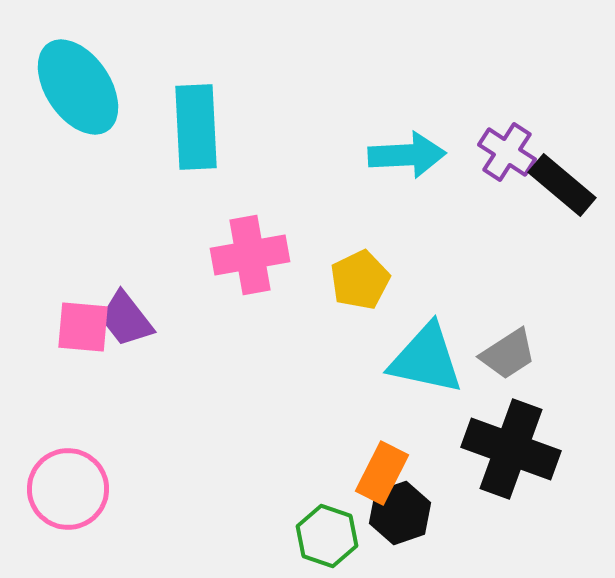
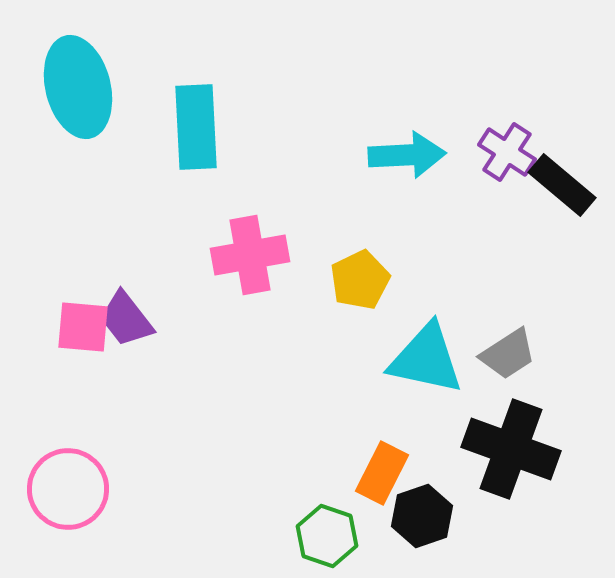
cyan ellipse: rotated 20 degrees clockwise
black hexagon: moved 22 px right, 3 px down
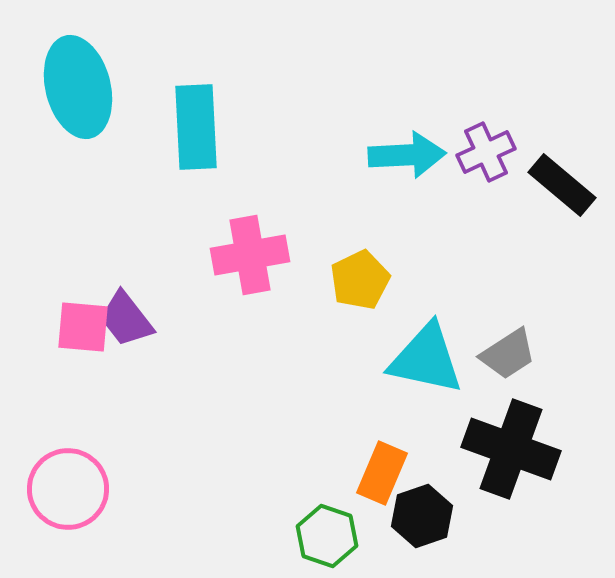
purple cross: moved 21 px left; rotated 32 degrees clockwise
orange rectangle: rotated 4 degrees counterclockwise
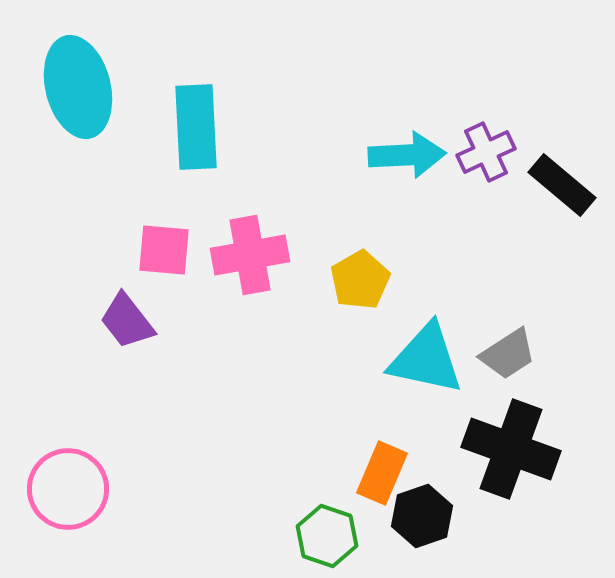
yellow pentagon: rotated 4 degrees counterclockwise
purple trapezoid: moved 1 px right, 2 px down
pink square: moved 81 px right, 77 px up
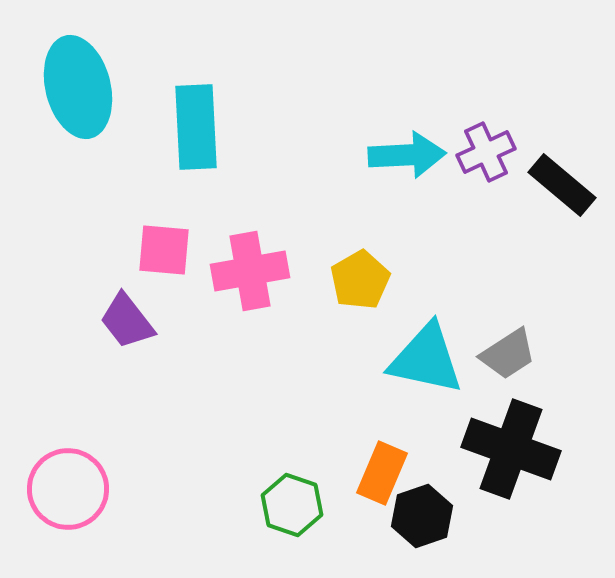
pink cross: moved 16 px down
green hexagon: moved 35 px left, 31 px up
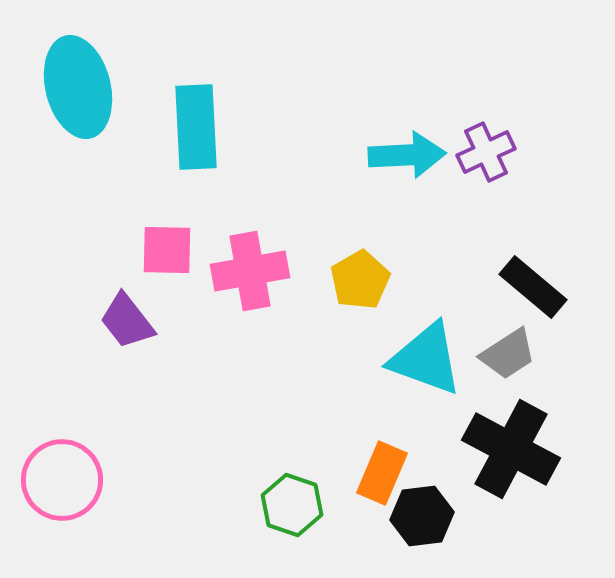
black rectangle: moved 29 px left, 102 px down
pink square: moved 3 px right; rotated 4 degrees counterclockwise
cyan triangle: rotated 8 degrees clockwise
black cross: rotated 8 degrees clockwise
pink circle: moved 6 px left, 9 px up
black hexagon: rotated 12 degrees clockwise
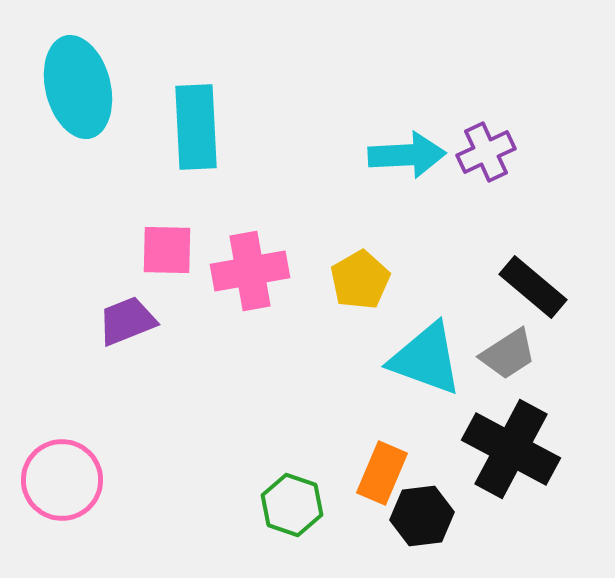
purple trapezoid: rotated 106 degrees clockwise
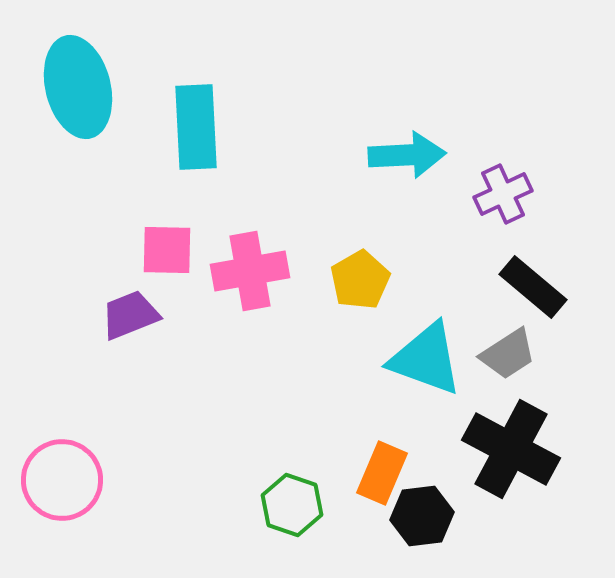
purple cross: moved 17 px right, 42 px down
purple trapezoid: moved 3 px right, 6 px up
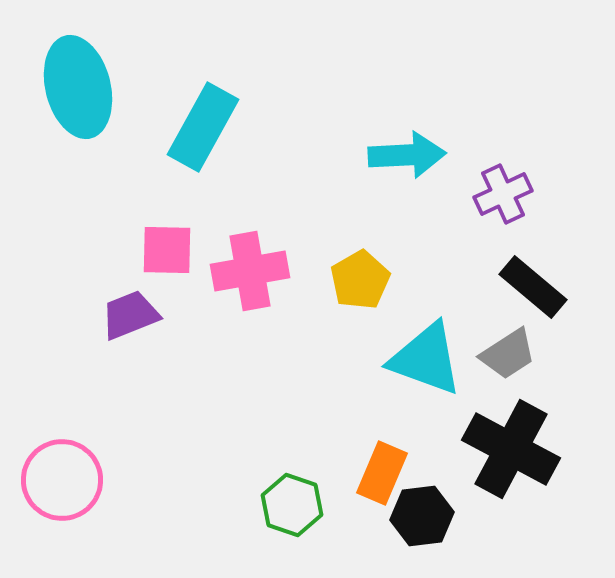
cyan rectangle: moved 7 px right; rotated 32 degrees clockwise
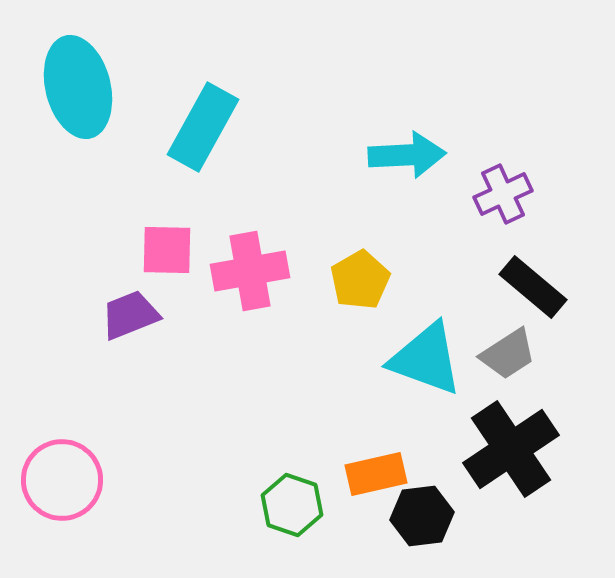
black cross: rotated 28 degrees clockwise
orange rectangle: moved 6 px left, 1 px down; rotated 54 degrees clockwise
